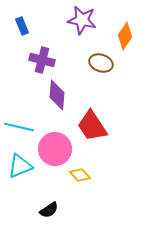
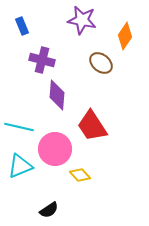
brown ellipse: rotated 20 degrees clockwise
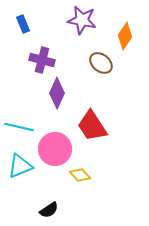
blue rectangle: moved 1 px right, 2 px up
purple diamond: moved 2 px up; rotated 20 degrees clockwise
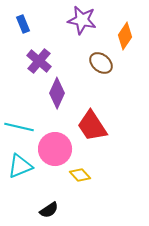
purple cross: moved 3 px left, 1 px down; rotated 25 degrees clockwise
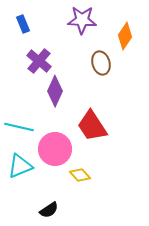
purple star: rotated 8 degrees counterclockwise
brown ellipse: rotated 35 degrees clockwise
purple diamond: moved 2 px left, 2 px up
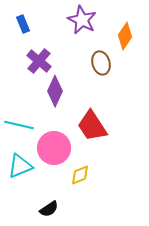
purple star: rotated 24 degrees clockwise
cyan line: moved 2 px up
pink circle: moved 1 px left, 1 px up
yellow diamond: rotated 70 degrees counterclockwise
black semicircle: moved 1 px up
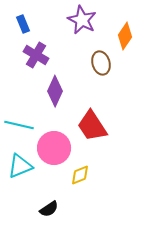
purple cross: moved 3 px left, 6 px up; rotated 10 degrees counterclockwise
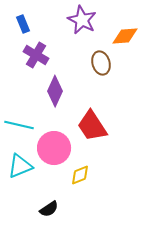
orange diamond: rotated 52 degrees clockwise
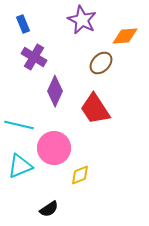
purple cross: moved 2 px left, 2 px down
brown ellipse: rotated 60 degrees clockwise
red trapezoid: moved 3 px right, 17 px up
